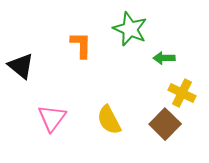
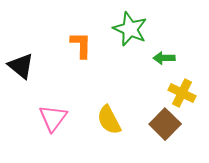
pink triangle: moved 1 px right
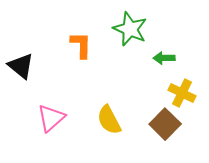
pink triangle: moved 2 px left; rotated 12 degrees clockwise
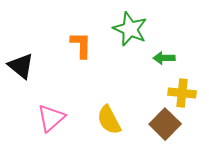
yellow cross: rotated 20 degrees counterclockwise
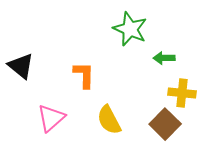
orange L-shape: moved 3 px right, 30 px down
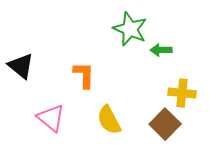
green arrow: moved 3 px left, 8 px up
pink triangle: rotated 40 degrees counterclockwise
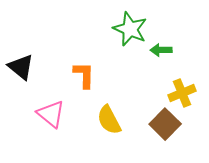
black triangle: moved 1 px down
yellow cross: rotated 28 degrees counterclockwise
pink triangle: moved 4 px up
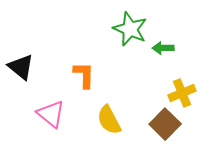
green arrow: moved 2 px right, 2 px up
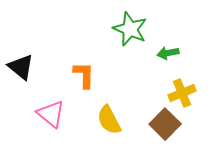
green arrow: moved 5 px right, 5 px down; rotated 10 degrees counterclockwise
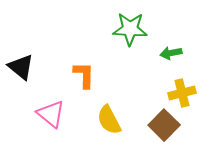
green star: rotated 20 degrees counterclockwise
green arrow: moved 3 px right
yellow cross: rotated 8 degrees clockwise
brown square: moved 1 px left, 1 px down
